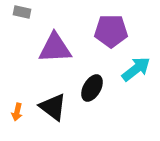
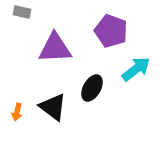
purple pentagon: rotated 20 degrees clockwise
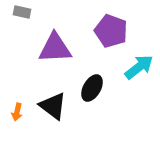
cyan arrow: moved 3 px right, 2 px up
black triangle: moved 1 px up
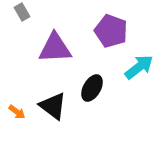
gray rectangle: rotated 48 degrees clockwise
orange arrow: rotated 66 degrees counterclockwise
